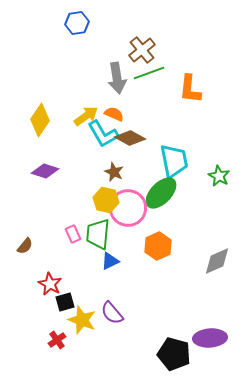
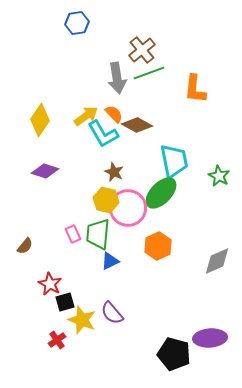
orange L-shape: moved 5 px right
orange semicircle: rotated 24 degrees clockwise
brown diamond: moved 7 px right, 13 px up
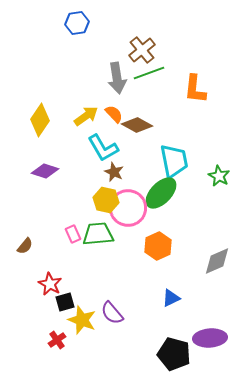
cyan L-shape: moved 14 px down
green trapezoid: rotated 80 degrees clockwise
blue triangle: moved 61 px right, 37 px down
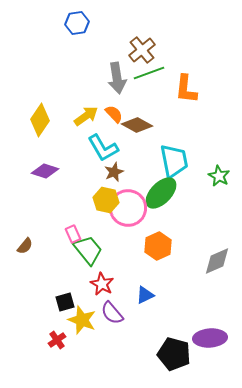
orange L-shape: moved 9 px left
brown star: rotated 24 degrees clockwise
green trapezoid: moved 10 px left, 16 px down; rotated 56 degrees clockwise
red star: moved 52 px right
blue triangle: moved 26 px left, 3 px up
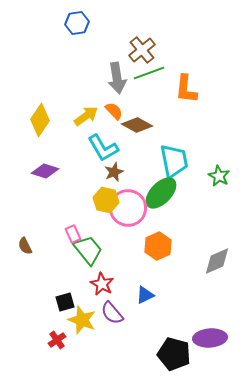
orange semicircle: moved 3 px up
brown semicircle: rotated 114 degrees clockwise
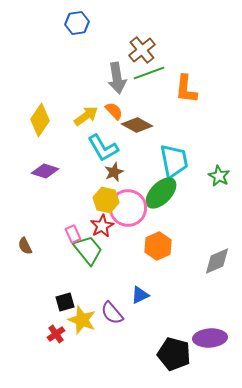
red star: moved 58 px up; rotated 15 degrees clockwise
blue triangle: moved 5 px left
red cross: moved 1 px left, 6 px up
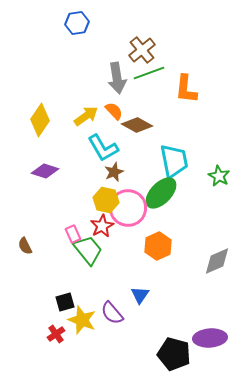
blue triangle: rotated 30 degrees counterclockwise
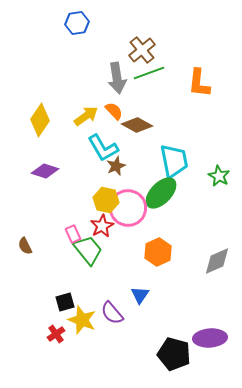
orange L-shape: moved 13 px right, 6 px up
brown star: moved 2 px right, 6 px up
orange hexagon: moved 6 px down
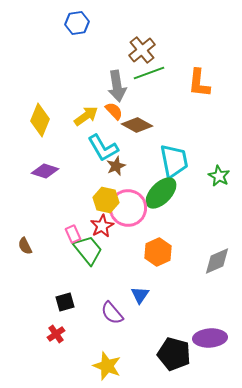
gray arrow: moved 8 px down
yellow diamond: rotated 12 degrees counterclockwise
yellow star: moved 25 px right, 46 px down
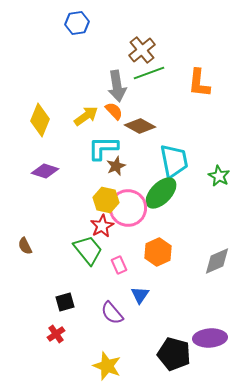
brown diamond: moved 3 px right, 1 px down
cyan L-shape: rotated 120 degrees clockwise
pink rectangle: moved 46 px right, 31 px down
